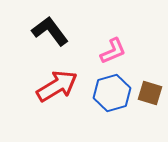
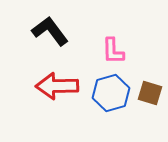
pink L-shape: rotated 112 degrees clockwise
red arrow: rotated 150 degrees counterclockwise
blue hexagon: moved 1 px left
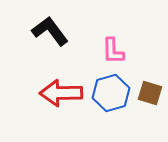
red arrow: moved 4 px right, 7 px down
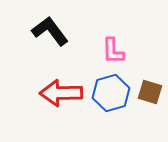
brown square: moved 1 px up
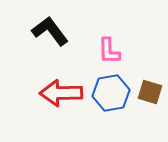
pink L-shape: moved 4 px left
blue hexagon: rotated 6 degrees clockwise
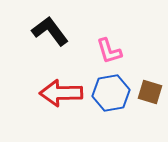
pink L-shape: rotated 16 degrees counterclockwise
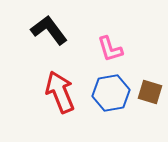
black L-shape: moved 1 px left, 1 px up
pink L-shape: moved 1 px right, 2 px up
red arrow: moved 1 px left, 1 px up; rotated 69 degrees clockwise
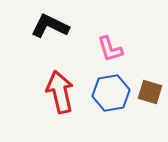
black L-shape: moved 1 px right, 4 px up; rotated 27 degrees counterclockwise
red arrow: rotated 9 degrees clockwise
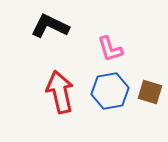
blue hexagon: moved 1 px left, 2 px up
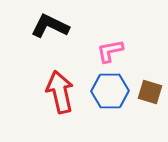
pink L-shape: moved 2 px down; rotated 96 degrees clockwise
blue hexagon: rotated 9 degrees clockwise
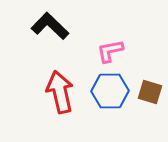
black L-shape: rotated 18 degrees clockwise
